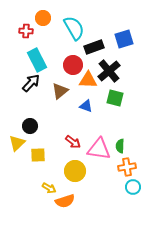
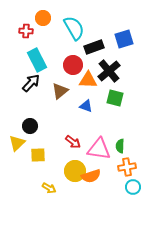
orange semicircle: moved 26 px right, 25 px up
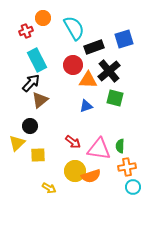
red cross: rotated 24 degrees counterclockwise
brown triangle: moved 20 px left, 9 px down
blue triangle: rotated 40 degrees counterclockwise
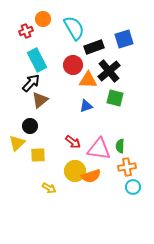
orange circle: moved 1 px down
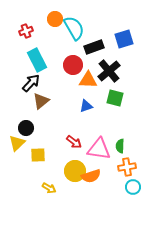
orange circle: moved 12 px right
brown triangle: moved 1 px right, 1 px down
black circle: moved 4 px left, 2 px down
red arrow: moved 1 px right
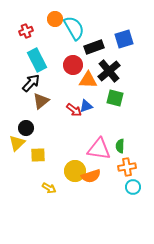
red arrow: moved 32 px up
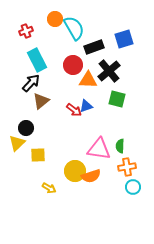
green square: moved 2 px right, 1 px down
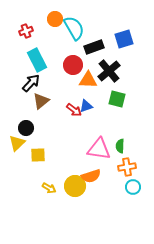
yellow circle: moved 15 px down
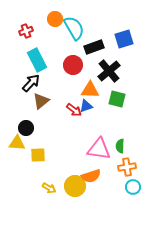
orange triangle: moved 2 px right, 10 px down
yellow triangle: rotated 48 degrees clockwise
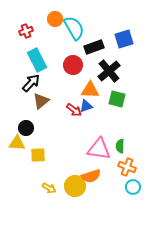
orange cross: rotated 30 degrees clockwise
